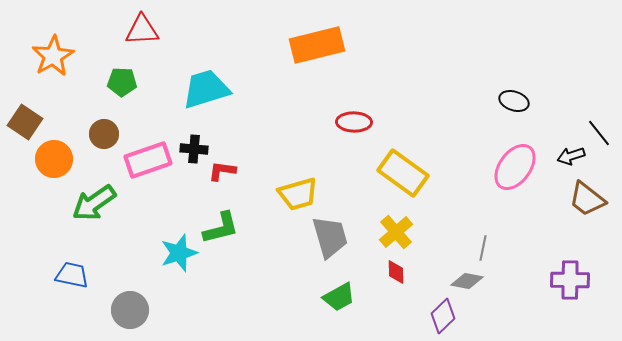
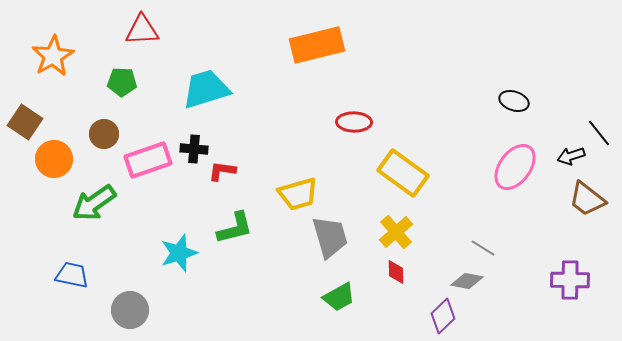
green L-shape: moved 14 px right
gray line: rotated 70 degrees counterclockwise
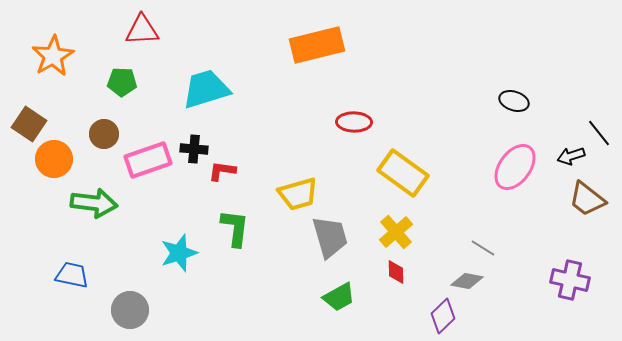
brown square: moved 4 px right, 2 px down
green arrow: rotated 138 degrees counterclockwise
green L-shape: rotated 69 degrees counterclockwise
purple cross: rotated 12 degrees clockwise
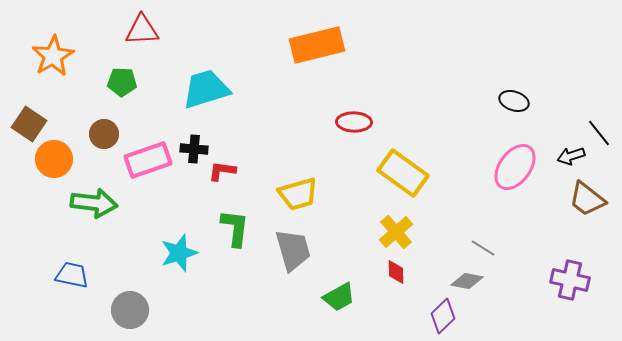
gray trapezoid: moved 37 px left, 13 px down
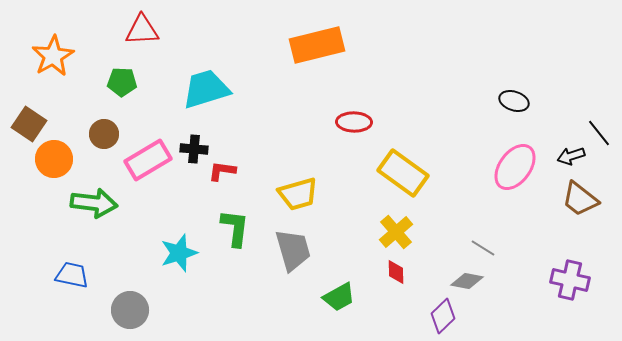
pink rectangle: rotated 12 degrees counterclockwise
brown trapezoid: moved 7 px left
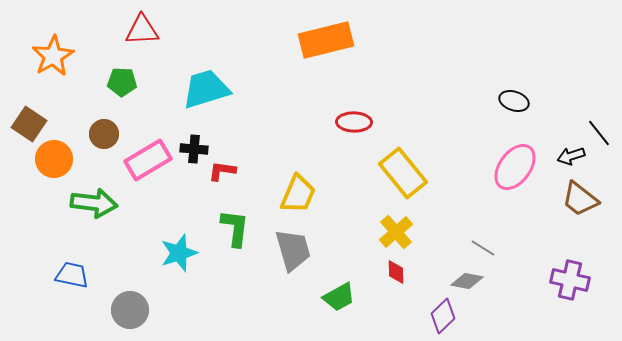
orange rectangle: moved 9 px right, 5 px up
yellow rectangle: rotated 15 degrees clockwise
yellow trapezoid: rotated 51 degrees counterclockwise
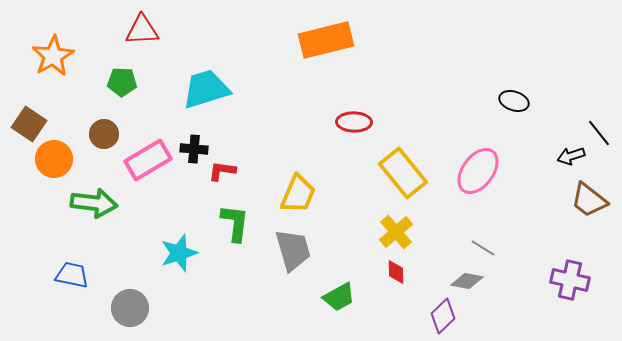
pink ellipse: moved 37 px left, 4 px down
brown trapezoid: moved 9 px right, 1 px down
green L-shape: moved 5 px up
gray circle: moved 2 px up
